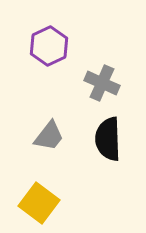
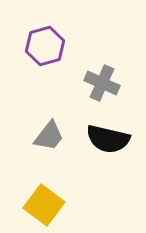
purple hexagon: moved 4 px left; rotated 9 degrees clockwise
black semicircle: rotated 75 degrees counterclockwise
yellow square: moved 5 px right, 2 px down
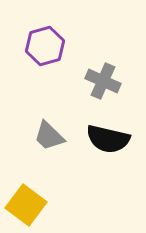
gray cross: moved 1 px right, 2 px up
gray trapezoid: rotated 96 degrees clockwise
yellow square: moved 18 px left
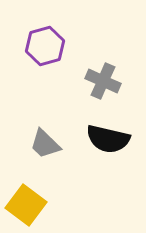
gray trapezoid: moved 4 px left, 8 px down
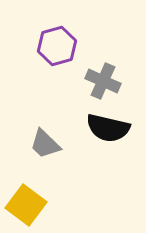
purple hexagon: moved 12 px right
black semicircle: moved 11 px up
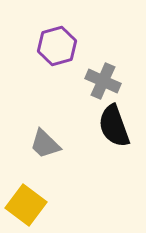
black semicircle: moved 6 px right, 2 px up; rotated 57 degrees clockwise
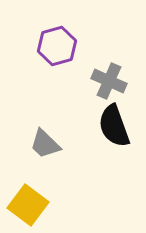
gray cross: moved 6 px right
yellow square: moved 2 px right
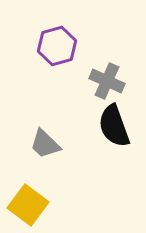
gray cross: moved 2 px left
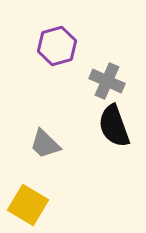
yellow square: rotated 6 degrees counterclockwise
